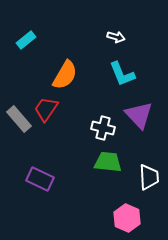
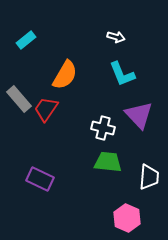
gray rectangle: moved 20 px up
white trapezoid: rotated 8 degrees clockwise
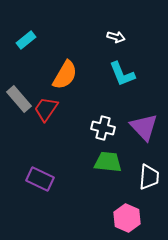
purple triangle: moved 5 px right, 12 px down
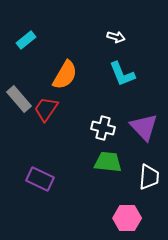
pink hexagon: rotated 24 degrees counterclockwise
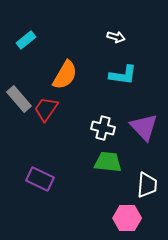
cyan L-shape: moved 1 px right, 1 px down; rotated 60 degrees counterclockwise
white trapezoid: moved 2 px left, 8 px down
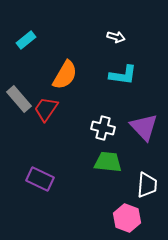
pink hexagon: rotated 20 degrees clockwise
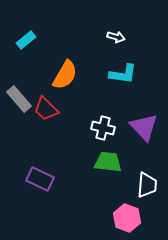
cyan L-shape: moved 1 px up
red trapezoid: rotated 80 degrees counterclockwise
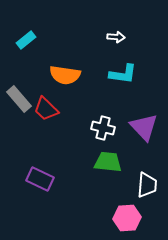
white arrow: rotated 12 degrees counterclockwise
orange semicircle: rotated 68 degrees clockwise
pink hexagon: rotated 24 degrees counterclockwise
